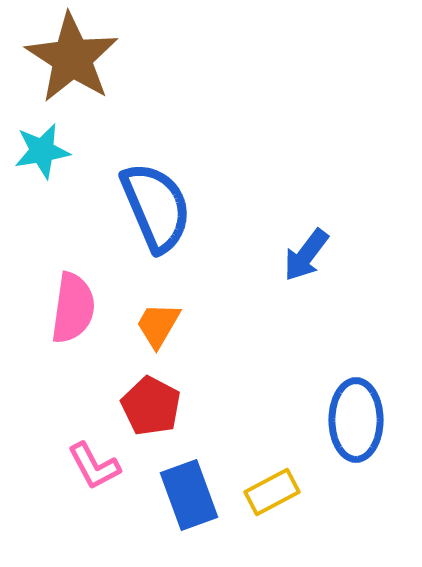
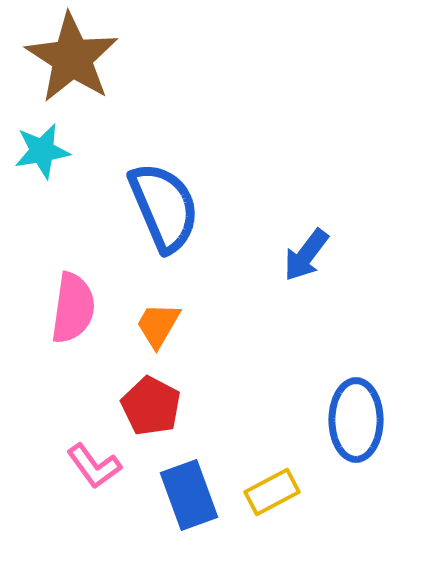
blue semicircle: moved 8 px right
pink L-shape: rotated 8 degrees counterclockwise
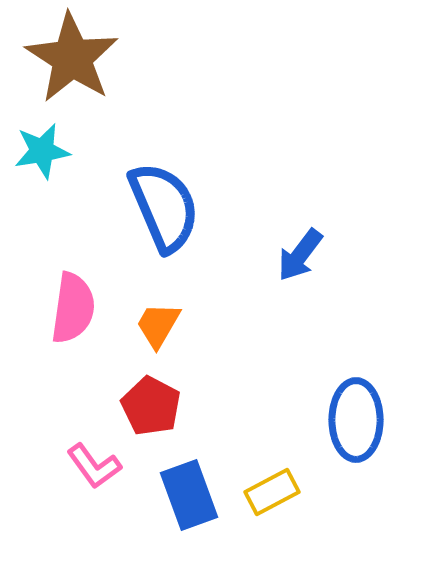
blue arrow: moved 6 px left
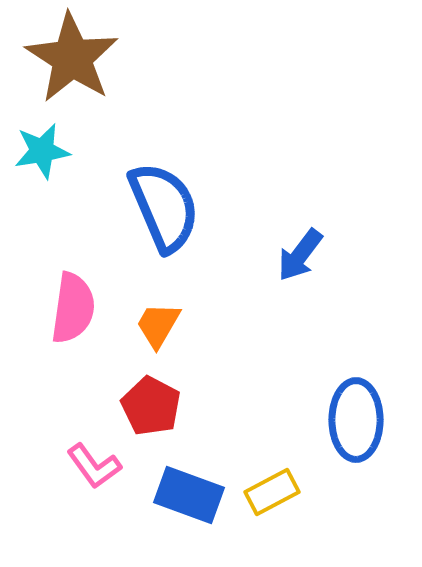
blue rectangle: rotated 50 degrees counterclockwise
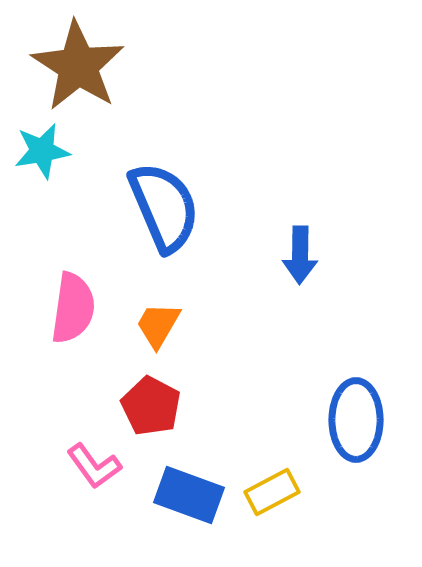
brown star: moved 6 px right, 8 px down
blue arrow: rotated 36 degrees counterclockwise
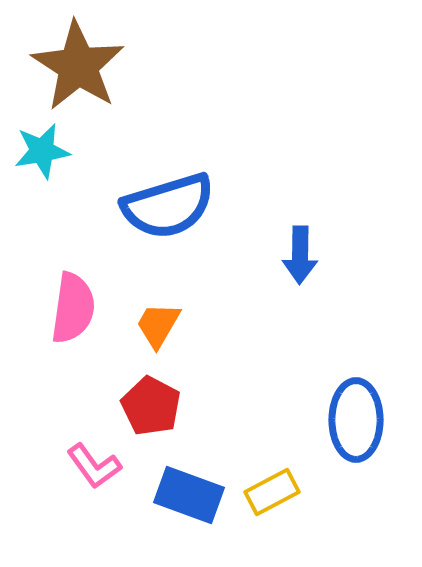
blue semicircle: moved 4 px right, 1 px up; rotated 96 degrees clockwise
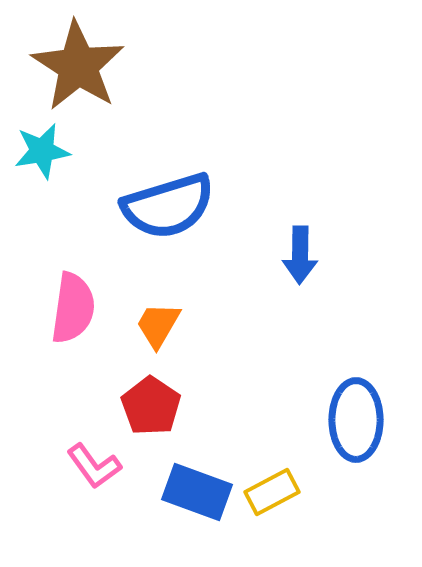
red pentagon: rotated 6 degrees clockwise
blue rectangle: moved 8 px right, 3 px up
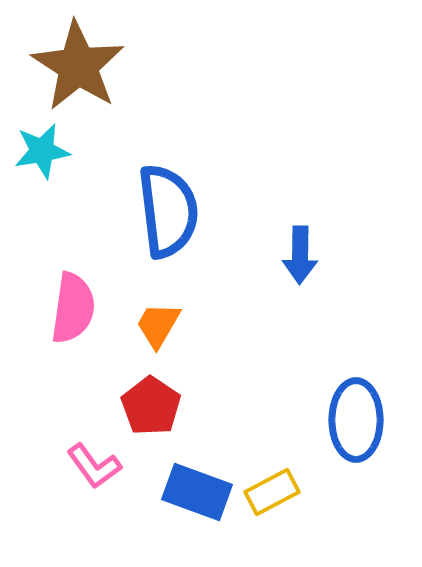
blue semicircle: moved 5 px down; rotated 80 degrees counterclockwise
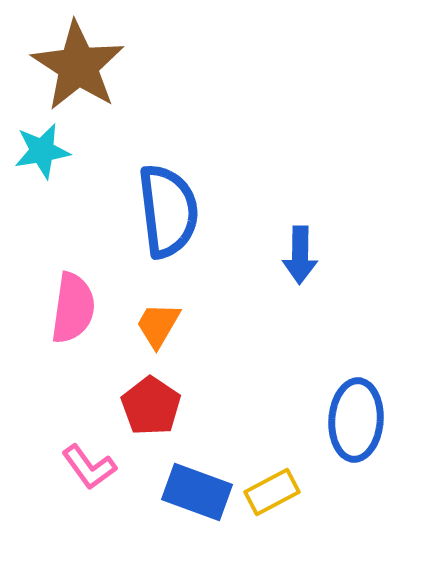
blue ellipse: rotated 4 degrees clockwise
pink L-shape: moved 5 px left, 1 px down
